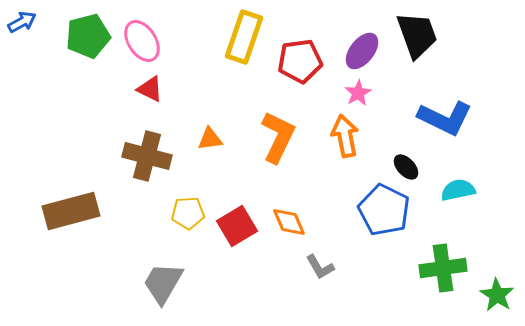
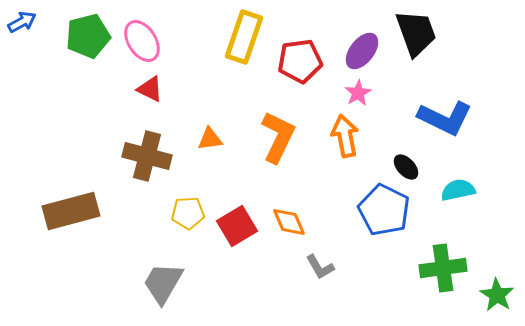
black trapezoid: moved 1 px left, 2 px up
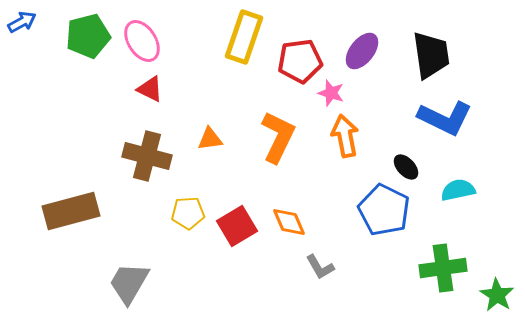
black trapezoid: moved 15 px right, 22 px down; rotated 12 degrees clockwise
pink star: moved 27 px left; rotated 24 degrees counterclockwise
gray trapezoid: moved 34 px left
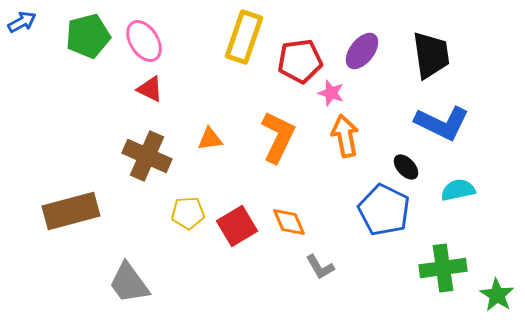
pink ellipse: moved 2 px right
blue L-shape: moved 3 px left, 5 px down
brown cross: rotated 9 degrees clockwise
gray trapezoid: rotated 66 degrees counterclockwise
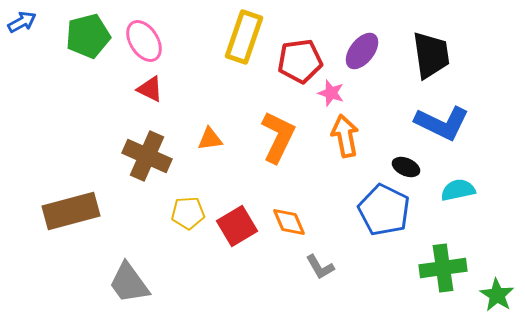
black ellipse: rotated 24 degrees counterclockwise
